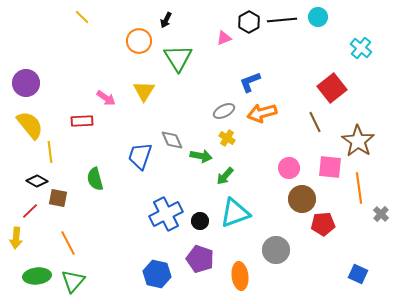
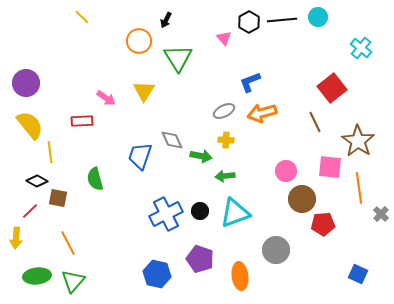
pink triangle at (224, 38): rotated 49 degrees counterclockwise
yellow cross at (227, 138): moved 1 px left, 2 px down; rotated 28 degrees counterclockwise
pink circle at (289, 168): moved 3 px left, 3 px down
green arrow at (225, 176): rotated 42 degrees clockwise
black circle at (200, 221): moved 10 px up
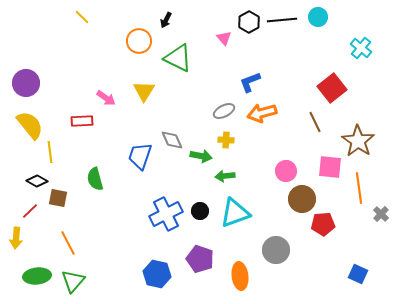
green triangle at (178, 58): rotated 32 degrees counterclockwise
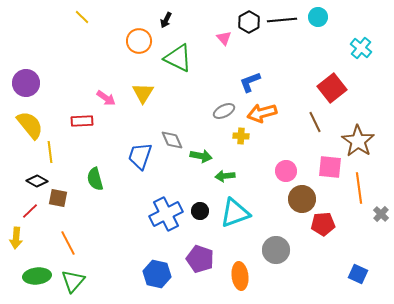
yellow triangle at (144, 91): moved 1 px left, 2 px down
yellow cross at (226, 140): moved 15 px right, 4 px up
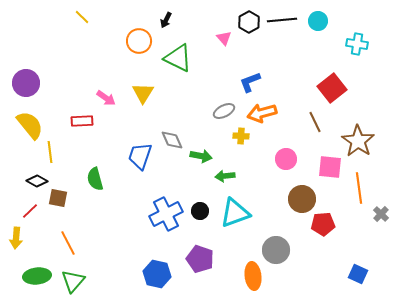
cyan circle at (318, 17): moved 4 px down
cyan cross at (361, 48): moved 4 px left, 4 px up; rotated 30 degrees counterclockwise
pink circle at (286, 171): moved 12 px up
orange ellipse at (240, 276): moved 13 px right
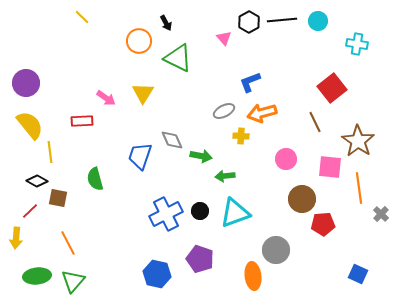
black arrow at (166, 20): moved 3 px down; rotated 56 degrees counterclockwise
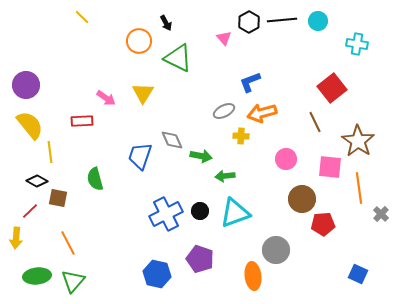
purple circle at (26, 83): moved 2 px down
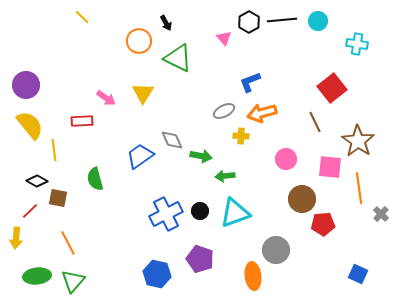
yellow line at (50, 152): moved 4 px right, 2 px up
blue trapezoid at (140, 156): rotated 36 degrees clockwise
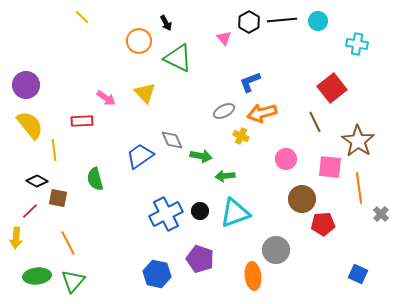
yellow triangle at (143, 93): moved 2 px right; rotated 15 degrees counterclockwise
yellow cross at (241, 136): rotated 21 degrees clockwise
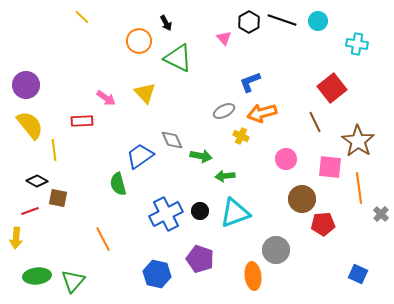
black line at (282, 20): rotated 24 degrees clockwise
green semicircle at (95, 179): moved 23 px right, 5 px down
red line at (30, 211): rotated 24 degrees clockwise
orange line at (68, 243): moved 35 px right, 4 px up
